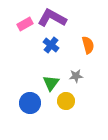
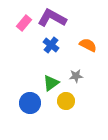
pink rectangle: moved 1 px left, 1 px up; rotated 21 degrees counterclockwise
orange semicircle: rotated 48 degrees counterclockwise
green triangle: rotated 18 degrees clockwise
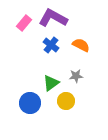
purple L-shape: moved 1 px right
orange semicircle: moved 7 px left
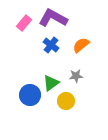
orange semicircle: rotated 66 degrees counterclockwise
blue circle: moved 8 px up
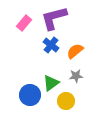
purple L-shape: moved 1 px right; rotated 44 degrees counterclockwise
orange semicircle: moved 6 px left, 6 px down
